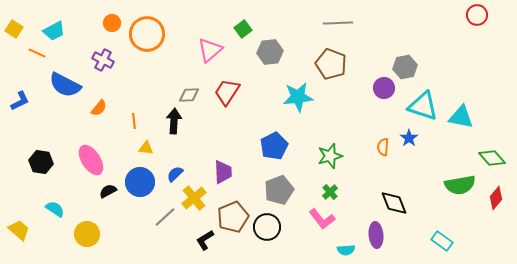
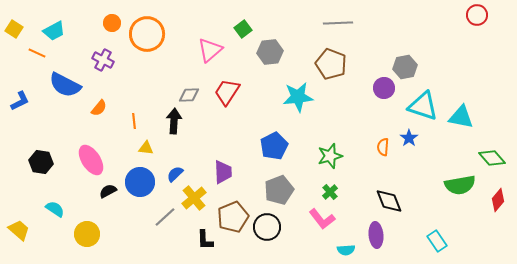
red diamond at (496, 198): moved 2 px right, 2 px down
black diamond at (394, 203): moved 5 px left, 2 px up
black L-shape at (205, 240): rotated 60 degrees counterclockwise
cyan rectangle at (442, 241): moved 5 px left; rotated 20 degrees clockwise
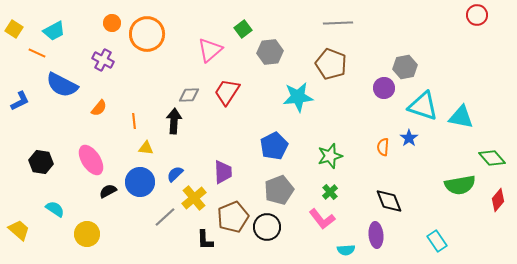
blue semicircle at (65, 85): moved 3 px left
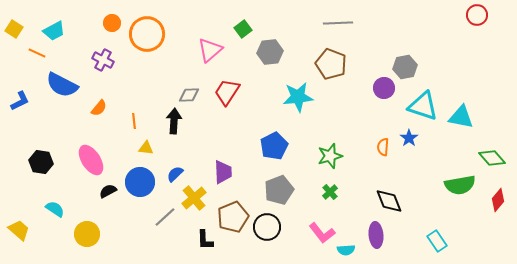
pink L-shape at (322, 219): moved 14 px down
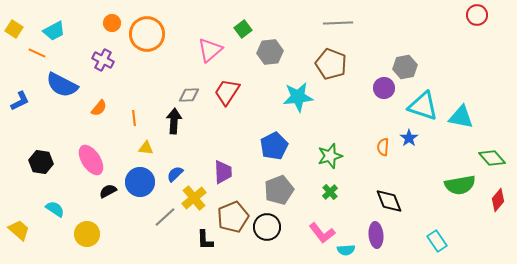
orange line at (134, 121): moved 3 px up
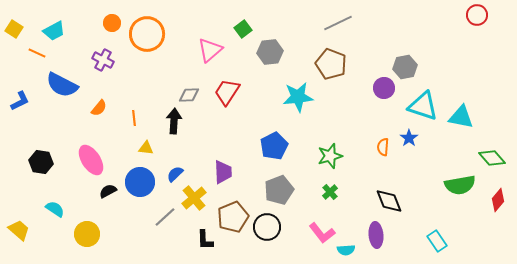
gray line at (338, 23): rotated 24 degrees counterclockwise
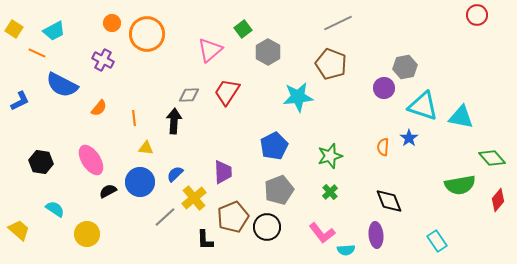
gray hexagon at (270, 52): moved 2 px left; rotated 25 degrees counterclockwise
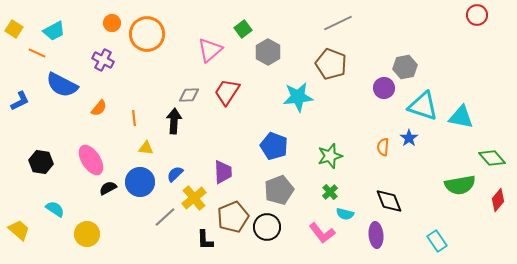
blue pentagon at (274, 146): rotated 24 degrees counterclockwise
black semicircle at (108, 191): moved 3 px up
cyan semicircle at (346, 250): moved 1 px left, 36 px up; rotated 18 degrees clockwise
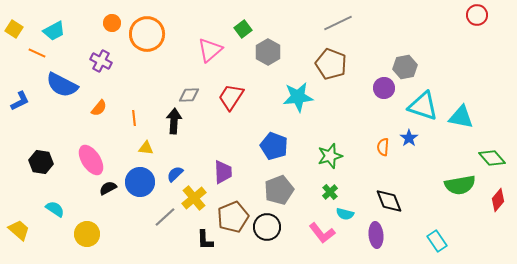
purple cross at (103, 60): moved 2 px left, 1 px down
red trapezoid at (227, 92): moved 4 px right, 5 px down
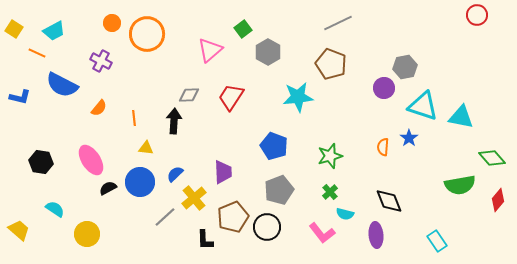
blue L-shape at (20, 101): moved 4 px up; rotated 40 degrees clockwise
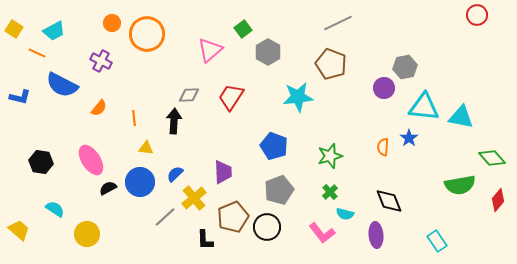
cyan triangle at (423, 106): moved 1 px right, 1 px down; rotated 12 degrees counterclockwise
